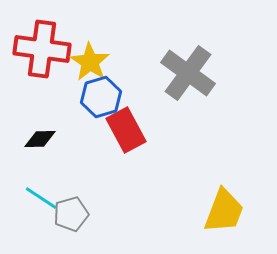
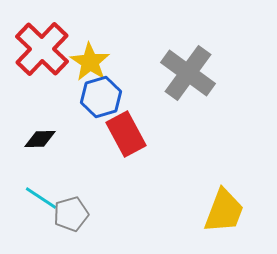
red cross: rotated 36 degrees clockwise
red rectangle: moved 4 px down
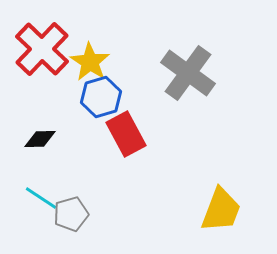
yellow trapezoid: moved 3 px left, 1 px up
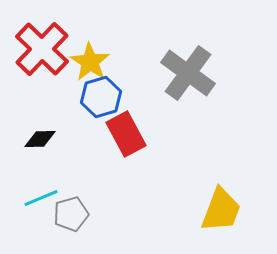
cyan line: rotated 56 degrees counterclockwise
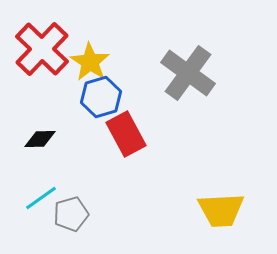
cyan line: rotated 12 degrees counterclockwise
yellow trapezoid: rotated 66 degrees clockwise
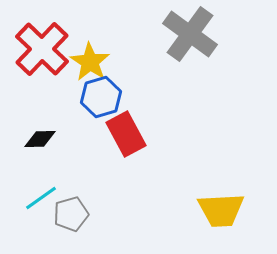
gray cross: moved 2 px right, 39 px up
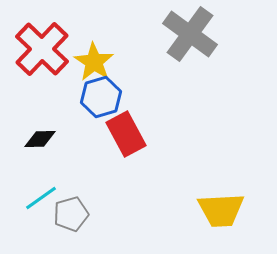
yellow star: moved 4 px right
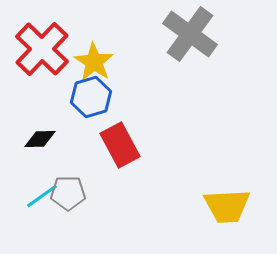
blue hexagon: moved 10 px left
red rectangle: moved 6 px left, 11 px down
cyan line: moved 1 px right, 2 px up
yellow trapezoid: moved 6 px right, 4 px up
gray pentagon: moved 3 px left, 21 px up; rotated 16 degrees clockwise
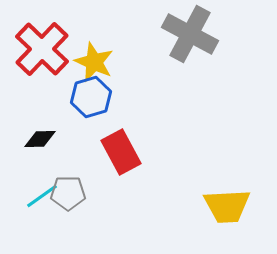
gray cross: rotated 8 degrees counterclockwise
yellow star: rotated 9 degrees counterclockwise
red rectangle: moved 1 px right, 7 px down
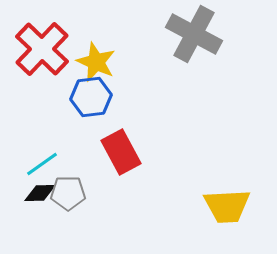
gray cross: moved 4 px right
yellow star: moved 2 px right
blue hexagon: rotated 9 degrees clockwise
black diamond: moved 54 px down
cyan line: moved 32 px up
